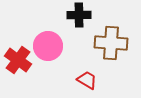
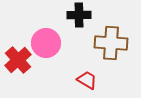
pink circle: moved 2 px left, 3 px up
red cross: rotated 12 degrees clockwise
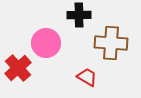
red cross: moved 8 px down
red trapezoid: moved 3 px up
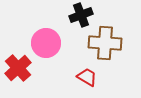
black cross: moved 2 px right; rotated 20 degrees counterclockwise
brown cross: moved 6 px left
